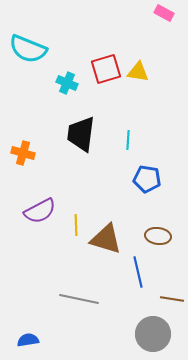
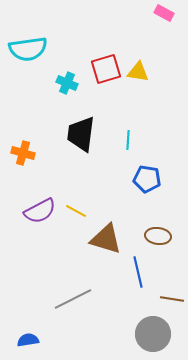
cyan semicircle: rotated 30 degrees counterclockwise
yellow line: moved 14 px up; rotated 60 degrees counterclockwise
gray line: moved 6 px left; rotated 39 degrees counterclockwise
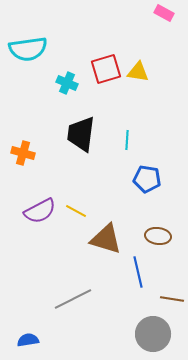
cyan line: moved 1 px left
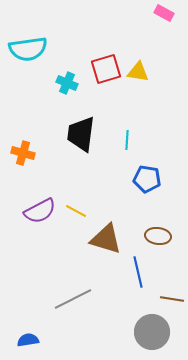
gray circle: moved 1 px left, 2 px up
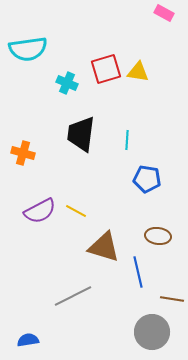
brown triangle: moved 2 px left, 8 px down
gray line: moved 3 px up
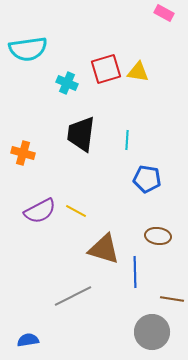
brown triangle: moved 2 px down
blue line: moved 3 px left; rotated 12 degrees clockwise
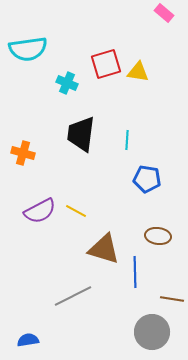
pink rectangle: rotated 12 degrees clockwise
red square: moved 5 px up
